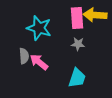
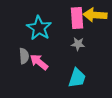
cyan star: rotated 15 degrees clockwise
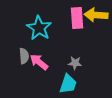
yellow arrow: moved 1 px right
gray star: moved 3 px left, 19 px down
cyan trapezoid: moved 9 px left, 6 px down
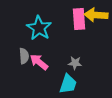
pink rectangle: moved 2 px right, 1 px down
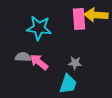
cyan star: rotated 25 degrees counterclockwise
gray semicircle: moved 1 px left, 1 px down; rotated 84 degrees counterclockwise
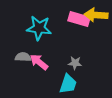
pink rectangle: rotated 70 degrees counterclockwise
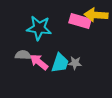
pink rectangle: moved 1 px right, 2 px down
gray semicircle: moved 2 px up
cyan trapezoid: moved 8 px left, 21 px up
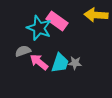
pink rectangle: moved 23 px left; rotated 20 degrees clockwise
cyan star: rotated 15 degrees clockwise
gray semicircle: moved 4 px up; rotated 21 degrees counterclockwise
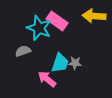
yellow arrow: moved 2 px left, 1 px down
pink arrow: moved 8 px right, 17 px down
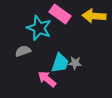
pink rectangle: moved 3 px right, 7 px up
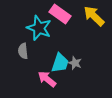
yellow arrow: rotated 40 degrees clockwise
gray semicircle: rotated 77 degrees counterclockwise
gray star: rotated 16 degrees clockwise
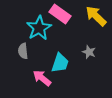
yellow arrow: moved 2 px right
cyan star: rotated 20 degrees clockwise
gray star: moved 14 px right, 11 px up
pink arrow: moved 5 px left, 1 px up
